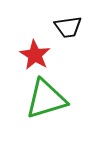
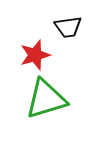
red star: rotated 24 degrees clockwise
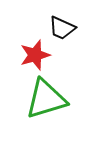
black trapezoid: moved 6 px left, 1 px down; rotated 32 degrees clockwise
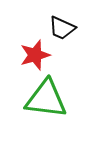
green triangle: rotated 24 degrees clockwise
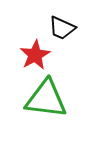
red star: rotated 12 degrees counterclockwise
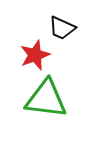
red star: rotated 8 degrees clockwise
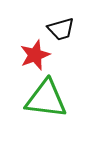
black trapezoid: moved 1 px left, 1 px down; rotated 40 degrees counterclockwise
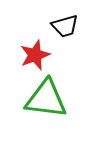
black trapezoid: moved 4 px right, 3 px up
